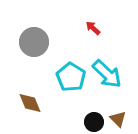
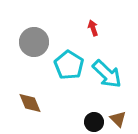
red arrow: rotated 28 degrees clockwise
cyan pentagon: moved 2 px left, 12 px up
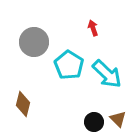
brown diamond: moved 7 px left, 1 px down; rotated 35 degrees clockwise
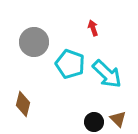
cyan pentagon: moved 1 px right, 1 px up; rotated 12 degrees counterclockwise
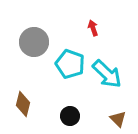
black circle: moved 24 px left, 6 px up
